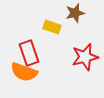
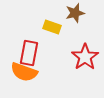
red rectangle: rotated 30 degrees clockwise
red star: rotated 20 degrees counterclockwise
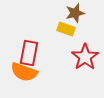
yellow rectangle: moved 14 px right, 2 px down
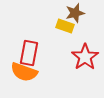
yellow rectangle: moved 1 px left, 3 px up
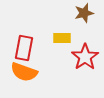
brown star: moved 9 px right
yellow rectangle: moved 3 px left, 12 px down; rotated 18 degrees counterclockwise
red rectangle: moved 5 px left, 5 px up
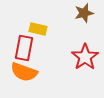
yellow rectangle: moved 24 px left, 9 px up; rotated 12 degrees clockwise
